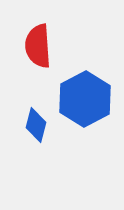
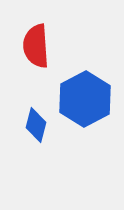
red semicircle: moved 2 px left
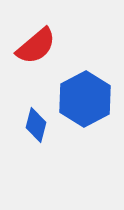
red semicircle: rotated 126 degrees counterclockwise
